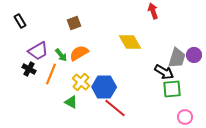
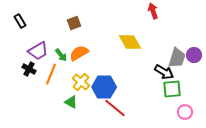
pink circle: moved 5 px up
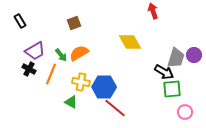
purple trapezoid: moved 3 px left
gray trapezoid: moved 1 px left
yellow cross: rotated 30 degrees counterclockwise
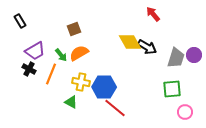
red arrow: moved 3 px down; rotated 21 degrees counterclockwise
brown square: moved 6 px down
black arrow: moved 17 px left, 25 px up
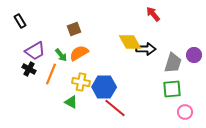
black arrow: moved 1 px left, 2 px down; rotated 30 degrees counterclockwise
gray trapezoid: moved 3 px left, 5 px down
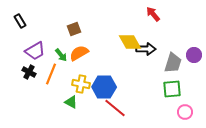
black cross: moved 3 px down
yellow cross: moved 2 px down
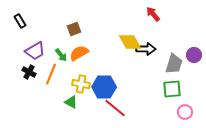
gray trapezoid: moved 1 px right, 1 px down
